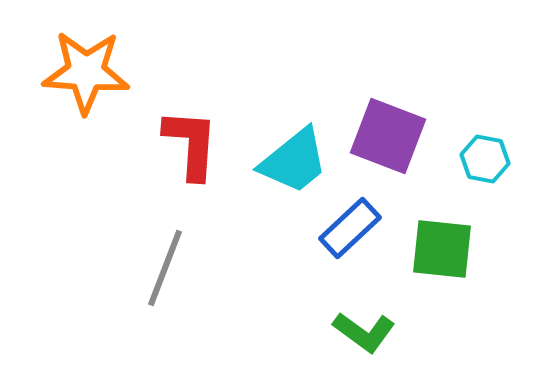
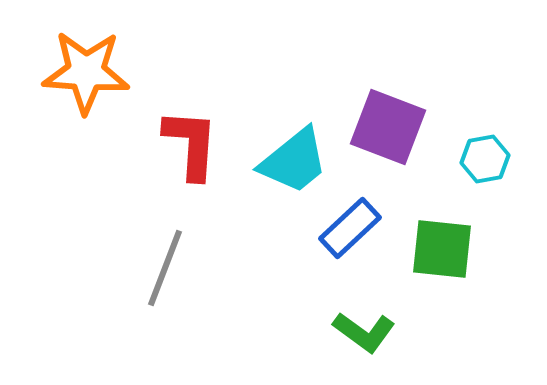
purple square: moved 9 px up
cyan hexagon: rotated 21 degrees counterclockwise
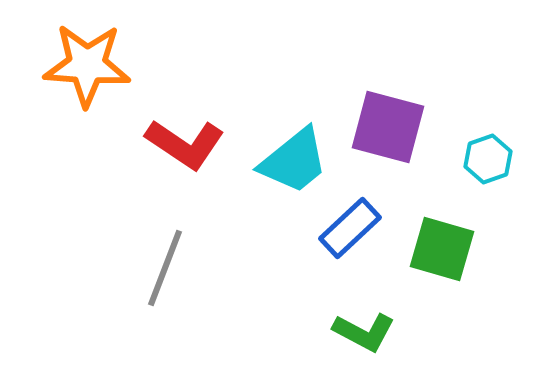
orange star: moved 1 px right, 7 px up
purple square: rotated 6 degrees counterclockwise
red L-shape: moved 6 px left; rotated 120 degrees clockwise
cyan hexagon: moved 3 px right; rotated 9 degrees counterclockwise
green square: rotated 10 degrees clockwise
green L-shape: rotated 8 degrees counterclockwise
